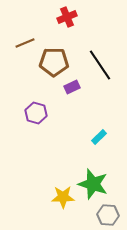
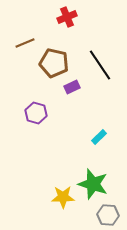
brown pentagon: moved 1 px down; rotated 12 degrees clockwise
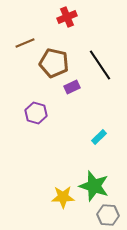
green star: moved 1 px right, 2 px down
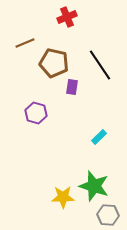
purple rectangle: rotated 56 degrees counterclockwise
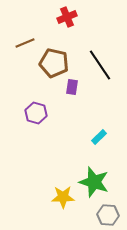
green star: moved 4 px up
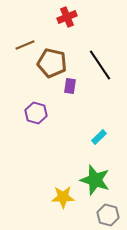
brown line: moved 2 px down
brown pentagon: moved 2 px left
purple rectangle: moved 2 px left, 1 px up
green star: moved 1 px right, 2 px up
gray hexagon: rotated 10 degrees clockwise
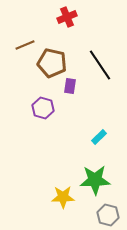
purple hexagon: moved 7 px right, 5 px up
green star: rotated 20 degrees counterclockwise
